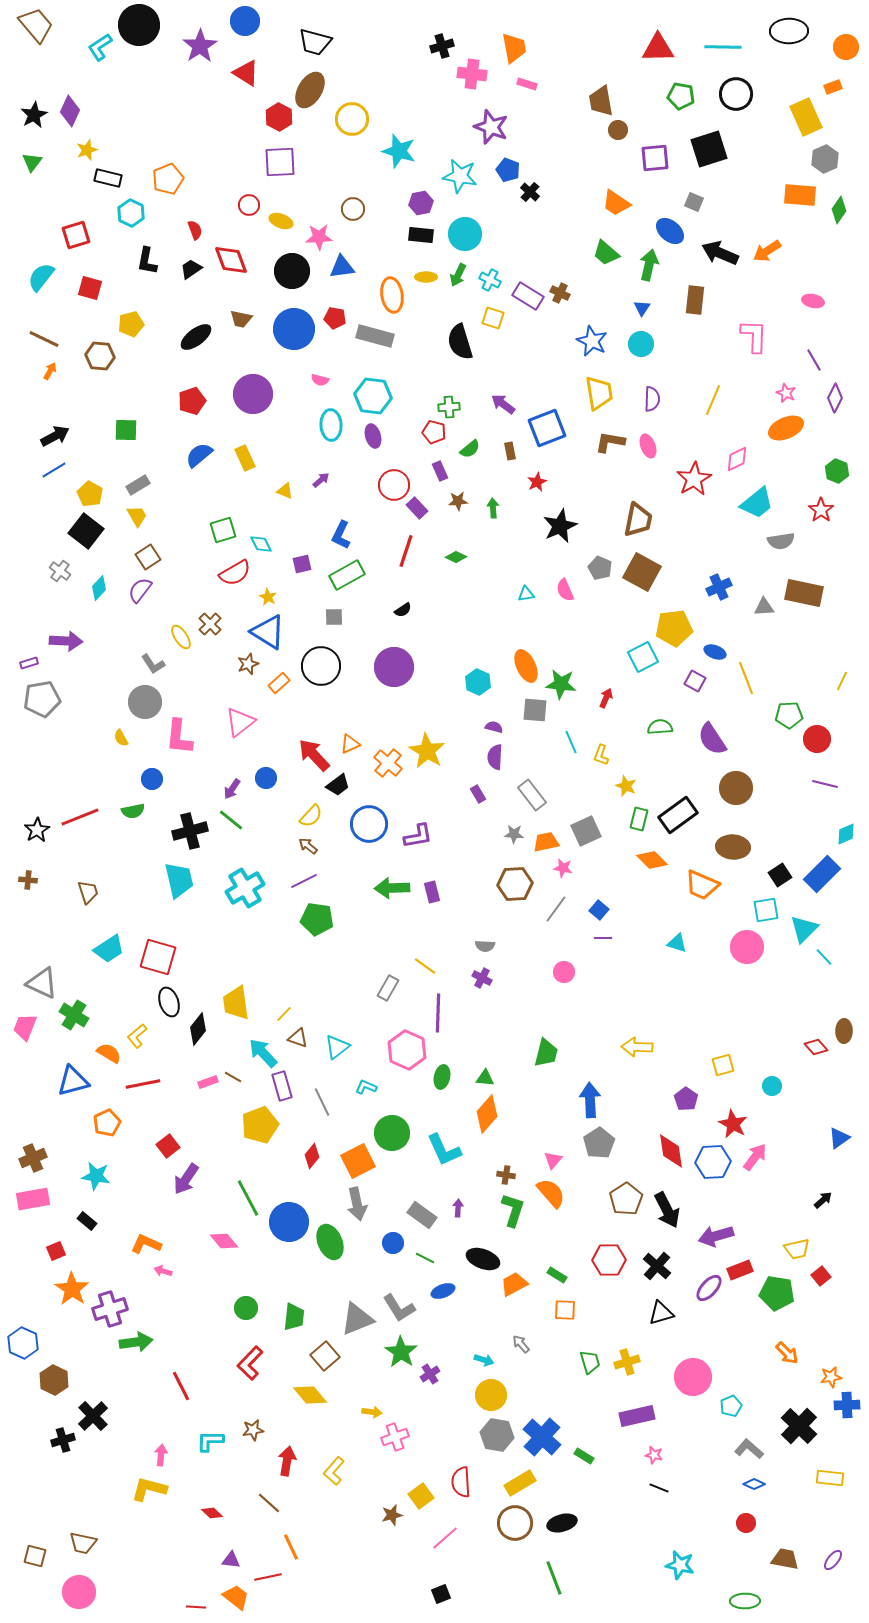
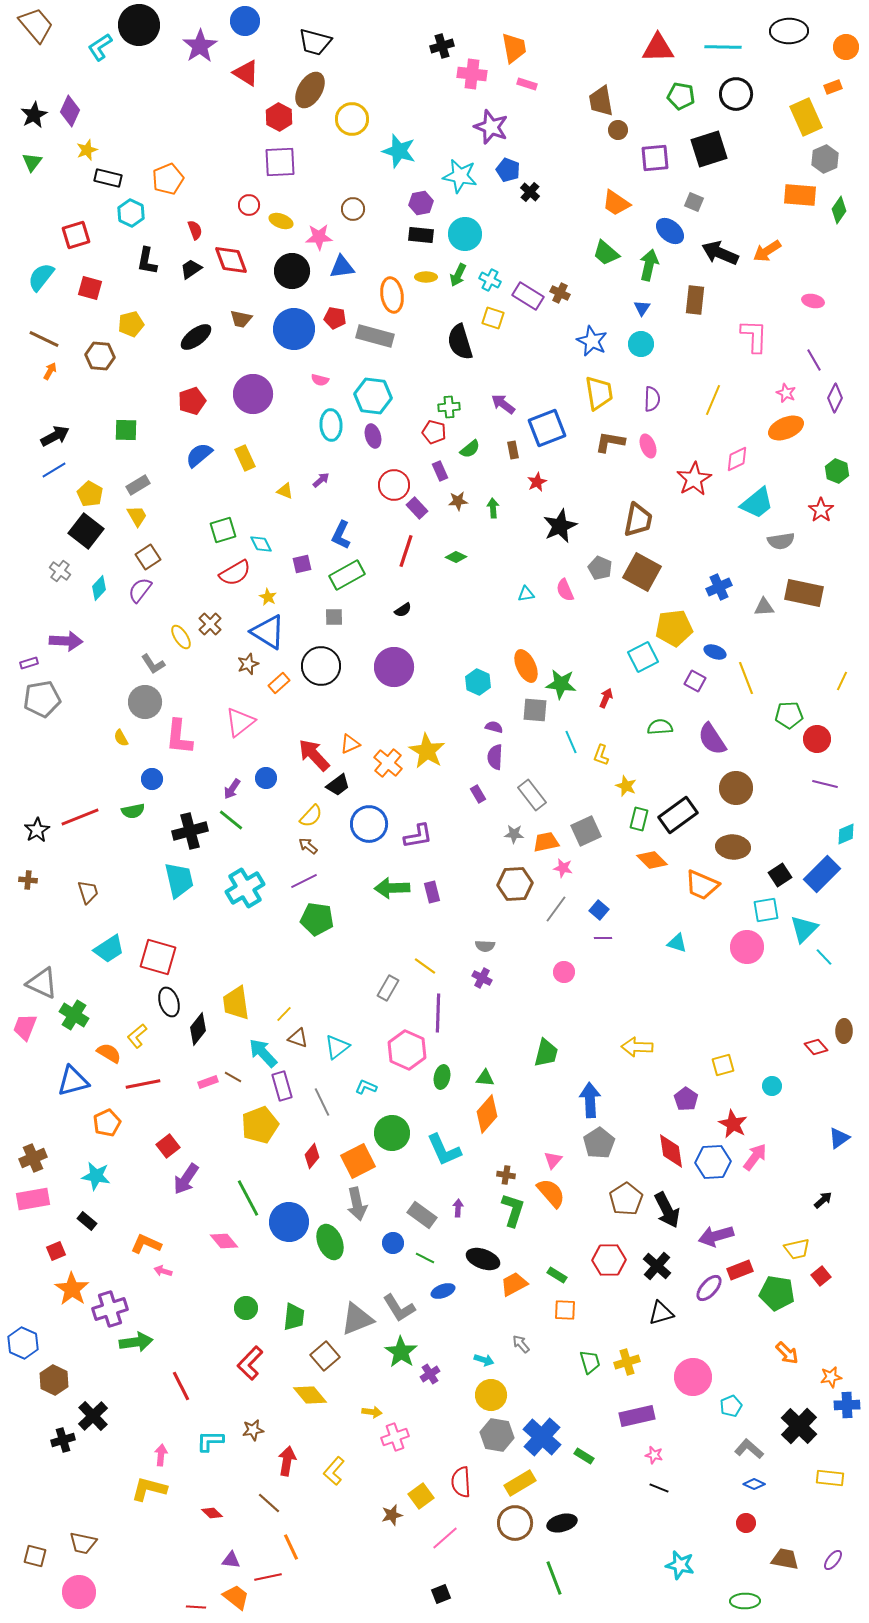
brown rectangle at (510, 451): moved 3 px right, 1 px up
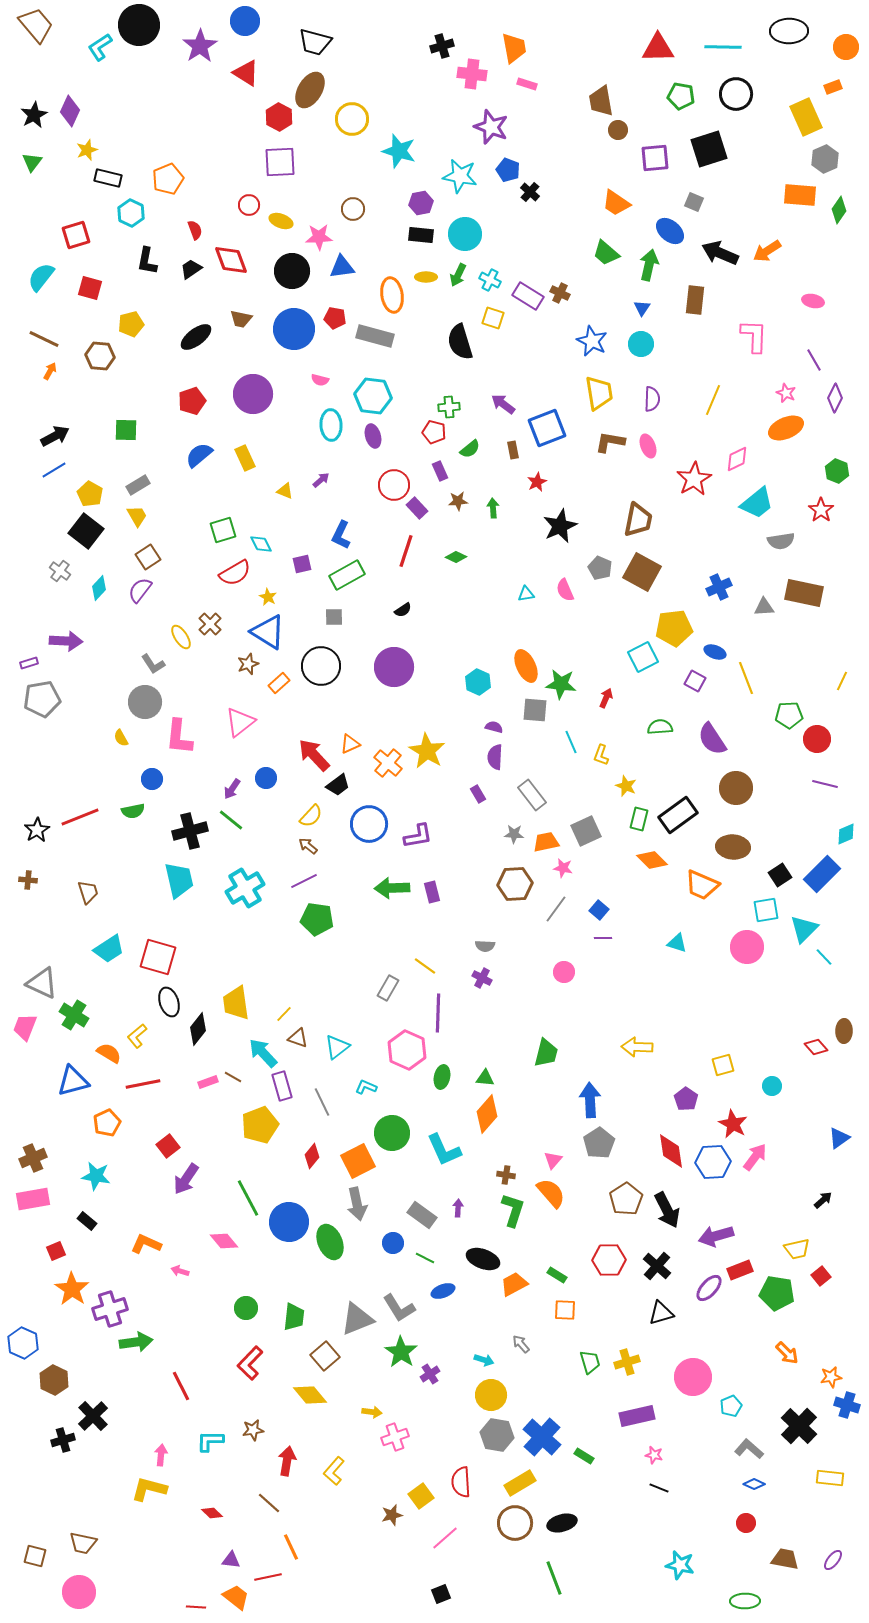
pink arrow at (163, 1271): moved 17 px right
blue cross at (847, 1405): rotated 20 degrees clockwise
